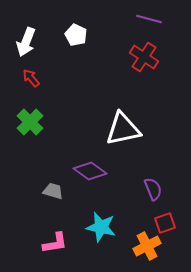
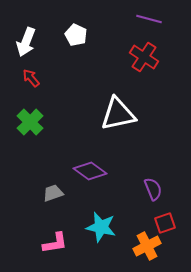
white triangle: moved 5 px left, 15 px up
gray trapezoid: moved 2 px down; rotated 35 degrees counterclockwise
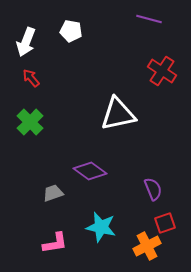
white pentagon: moved 5 px left, 4 px up; rotated 15 degrees counterclockwise
red cross: moved 18 px right, 14 px down
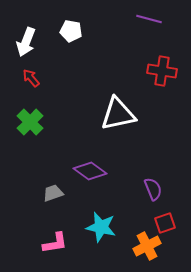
red cross: rotated 24 degrees counterclockwise
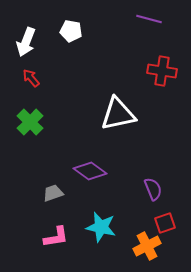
pink L-shape: moved 1 px right, 6 px up
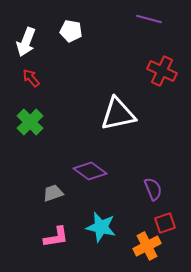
red cross: rotated 16 degrees clockwise
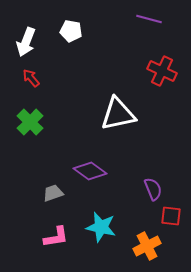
red square: moved 6 px right, 7 px up; rotated 25 degrees clockwise
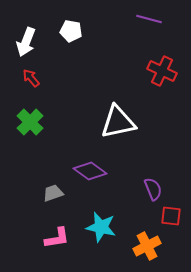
white triangle: moved 8 px down
pink L-shape: moved 1 px right, 1 px down
